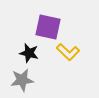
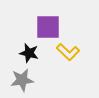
purple square: rotated 12 degrees counterclockwise
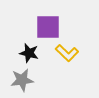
yellow L-shape: moved 1 px left, 1 px down
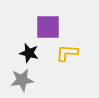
yellow L-shape: rotated 140 degrees clockwise
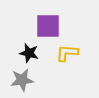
purple square: moved 1 px up
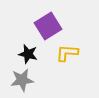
purple square: rotated 32 degrees counterclockwise
black star: moved 1 px left, 1 px down
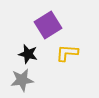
purple square: moved 1 px up
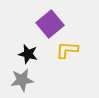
purple square: moved 2 px right, 1 px up; rotated 8 degrees counterclockwise
yellow L-shape: moved 3 px up
